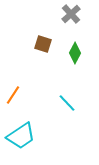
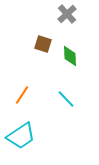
gray cross: moved 4 px left
green diamond: moved 5 px left, 3 px down; rotated 30 degrees counterclockwise
orange line: moved 9 px right
cyan line: moved 1 px left, 4 px up
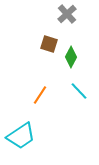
brown square: moved 6 px right
green diamond: moved 1 px right, 1 px down; rotated 30 degrees clockwise
orange line: moved 18 px right
cyan line: moved 13 px right, 8 px up
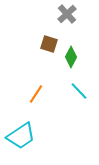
orange line: moved 4 px left, 1 px up
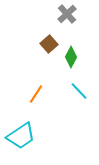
brown square: rotated 30 degrees clockwise
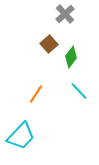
gray cross: moved 2 px left
green diamond: rotated 10 degrees clockwise
cyan trapezoid: rotated 12 degrees counterclockwise
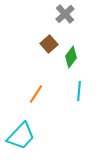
cyan line: rotated 48 degrees clockwise
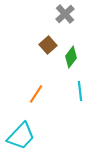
brown square: moved 1 px left, 1 px down
cyan line: moved 1 px right; rotated 12 degrees counterclockwise
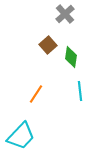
green diamond: rotated 30 degrees counterclockwise
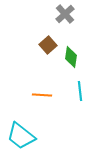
orange line: moved 6 px right, 1 px down; rotated 60 degrees clockwise
cyan trapezoid: rotated 84 degrees clockwise
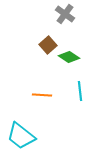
gray cross: rotated 12 degrees counterclockwise
green diamond: moved 2 px left; rotated 65 degrees counterclockwise
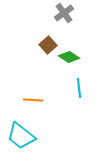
gray cross: moved 1 px left, 1 px up; rotated 18 degrees clockwise
cyan line: moved 1 px left, 3 px up
orange line: moved 9 px left, 5 px down
